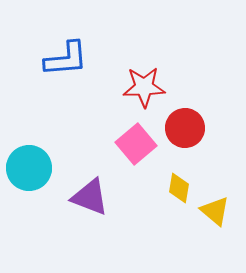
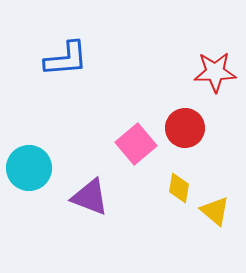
red star: moved 71 px right, 15 px up
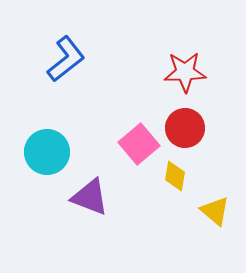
blue L-shape: rotated 33 degrees counterclockwise
red star: moved 30 px left
pink square: moved 3 px right
cyan circle: moved 18 px right, 16 px up
yellow diamond: moved 4 px left, 12 px up
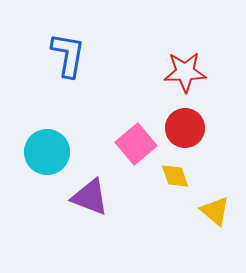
blue L-shape: moved 2 px right, 4 px up; rotated 42 degrees counterclockwise
pink square: moved 3 px left
yellow diamond: rotated 28 degrees counterclockwise
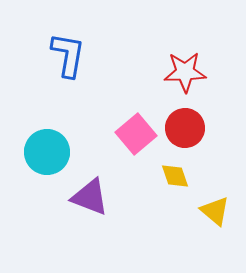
pink square: moved 10 px up
